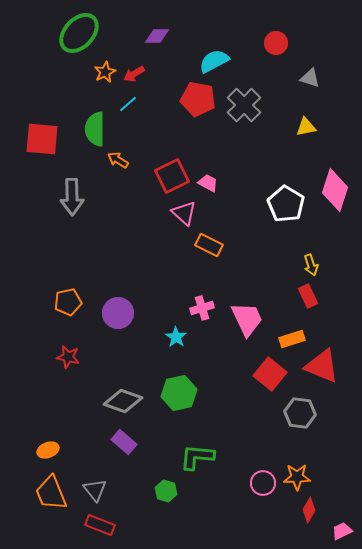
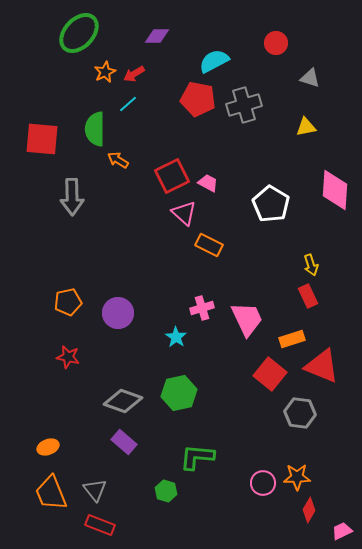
gray cross at (244, 105): rotated 28 degrees clockwise
pink diamond at (335, 190): rotated 15 degrees counterclockwise
white pentagon at (286, 204): moved 15 px left
orange ellipse at (48, 450): moved 3 px up
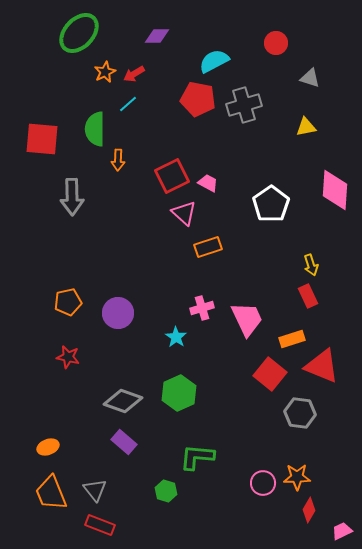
orange arrow at (118, 160): rotated 120 degrees counterclockwise
white pentagon at (271, 204): rotated 6 degrees clockwise
orange rectangle at (209, 245): moved 1 px left, 2 px down; rotated 44 degrees counterclockwise
green hexagon at (179, 393): rotated 12 degrees counterclockwise
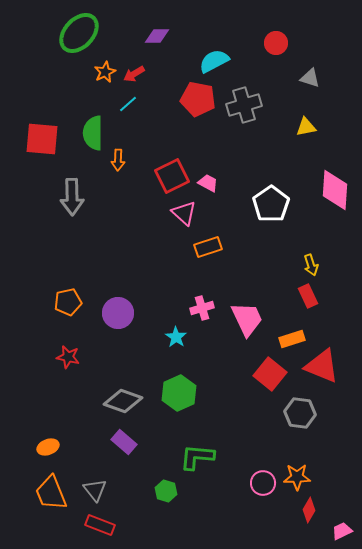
green semicircle at (95, 129): moved 2 px left, 4 px down
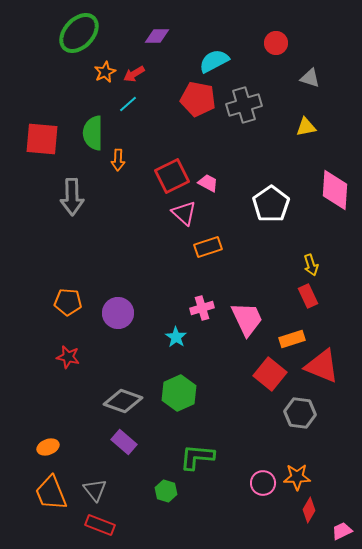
orange pentagon at (68, 302): rotated 16 degrees clockwise
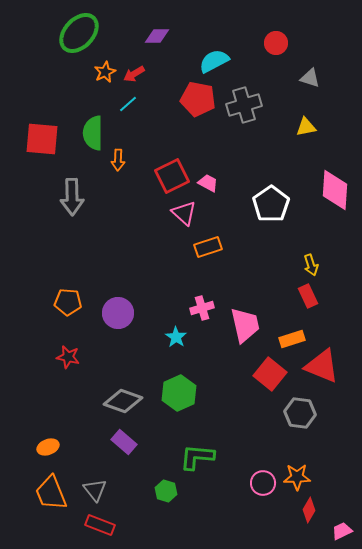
pink trapezoid at (247, 319): moved 2 px left, 6 px down; rotated 12 degrees clockwise
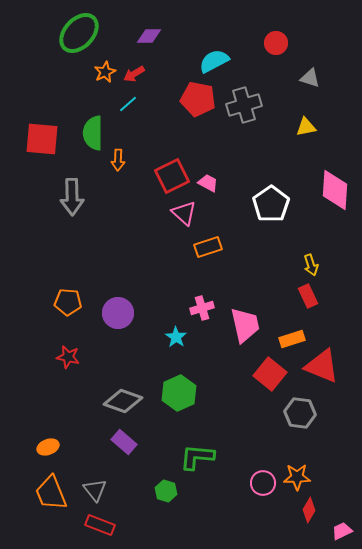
purple diamond at (157, 36): moved 8 px left
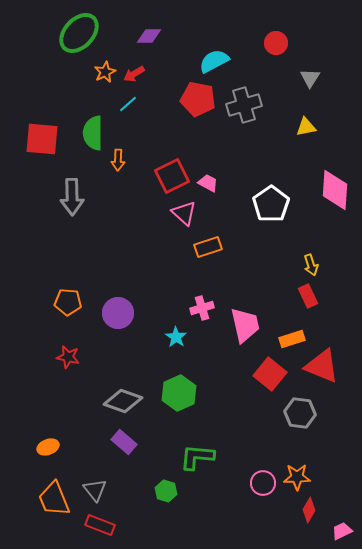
gray triangle at (310, 78): rotated 45 degrees clockwise
orange trapezoid at (51, 493): moved 3 px right, 6 px down
